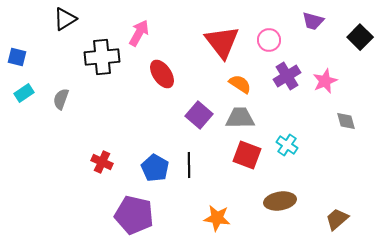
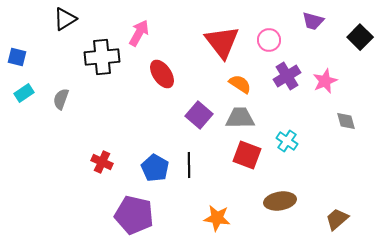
cyan cross: moved 4 px up
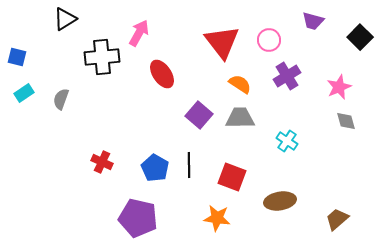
pink star: moved 14 px right, 6 px down
red square: moved 15 px left, 22 px down
purple pentagon: moved 4 px right, 3 px down
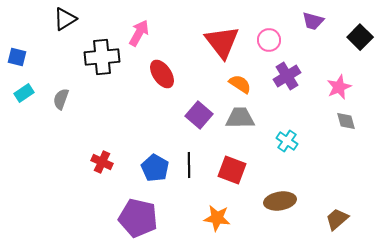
red square: moved 7 px up
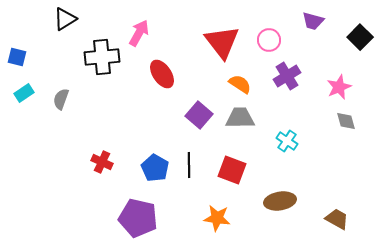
brown trapezoid: rotated 70 degrees clockwise
